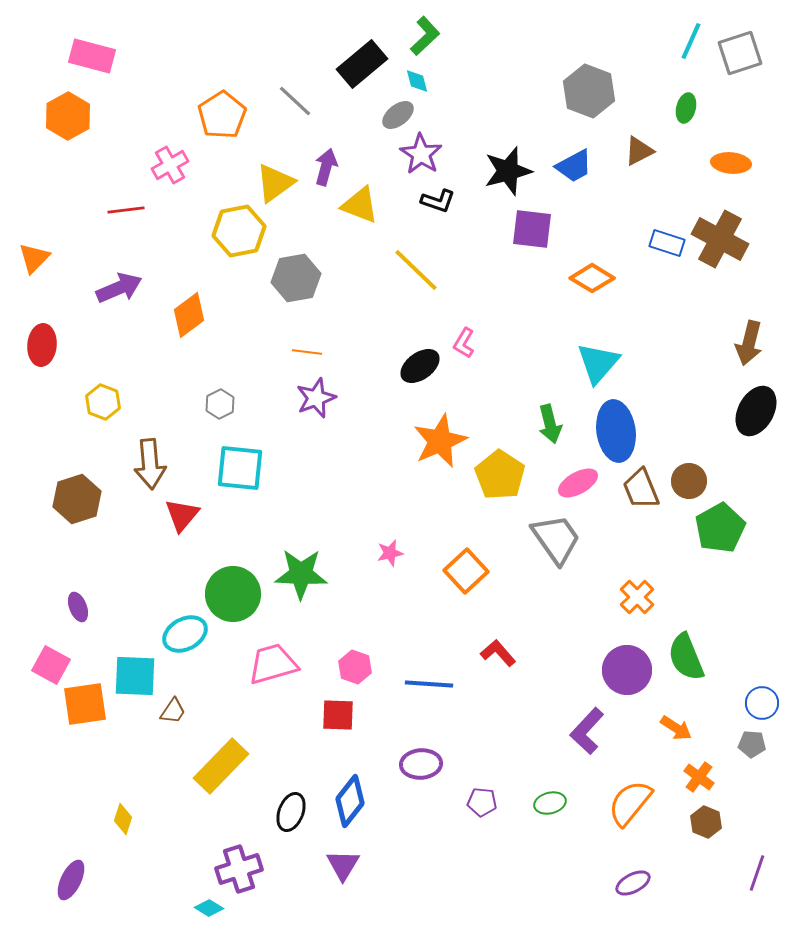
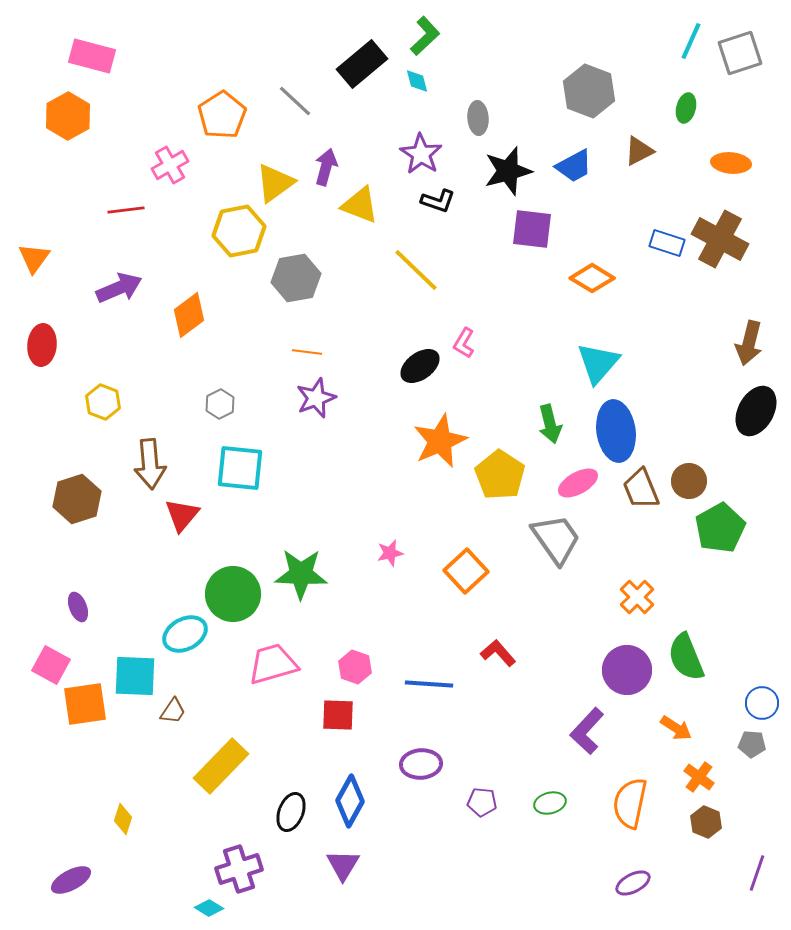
gray ellipse at (398, 115): moved 80 px right, 3 px down; rotated 56 degrees counterclockwise
orange triangle at (34, 258): rotated 8 degrees counterclockwise
blue diamond at (350, 801): rotated 9 degrees counterclockwise
orange semicircle at (630, 803): rotated 27 degrees counterclockwise
purple ellipse at (71, 880): rotated 36 degrees clockwise
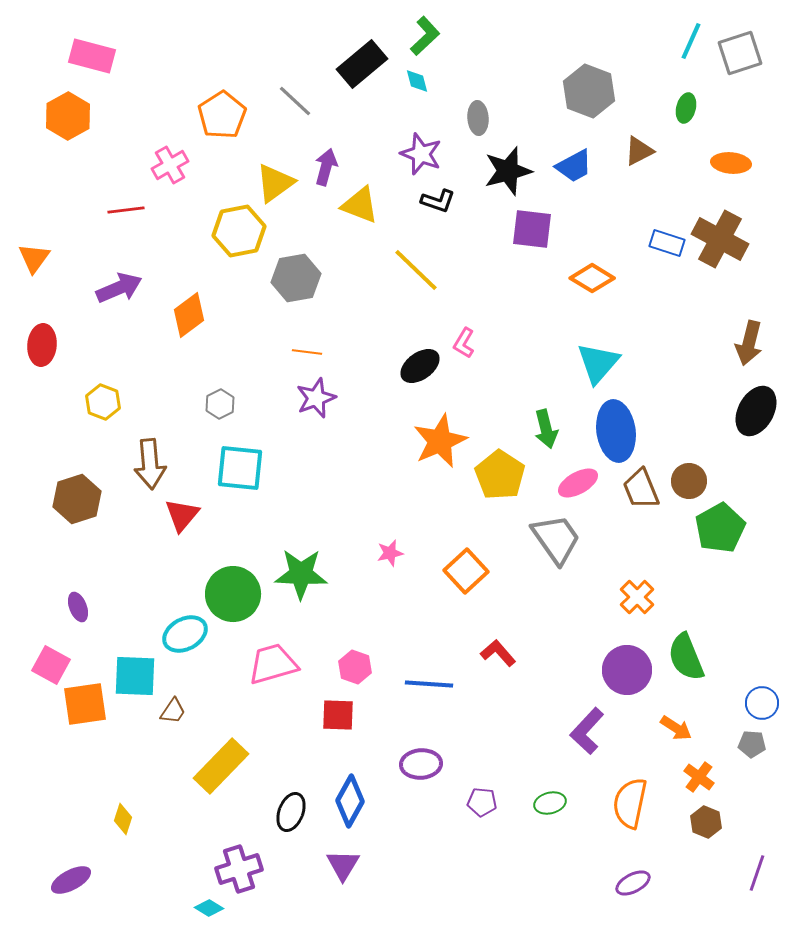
purple star at (421, 154): rotated 12 degrees counterclockwise
green arrow at (550, 424): moved 4 px left, 5 px down
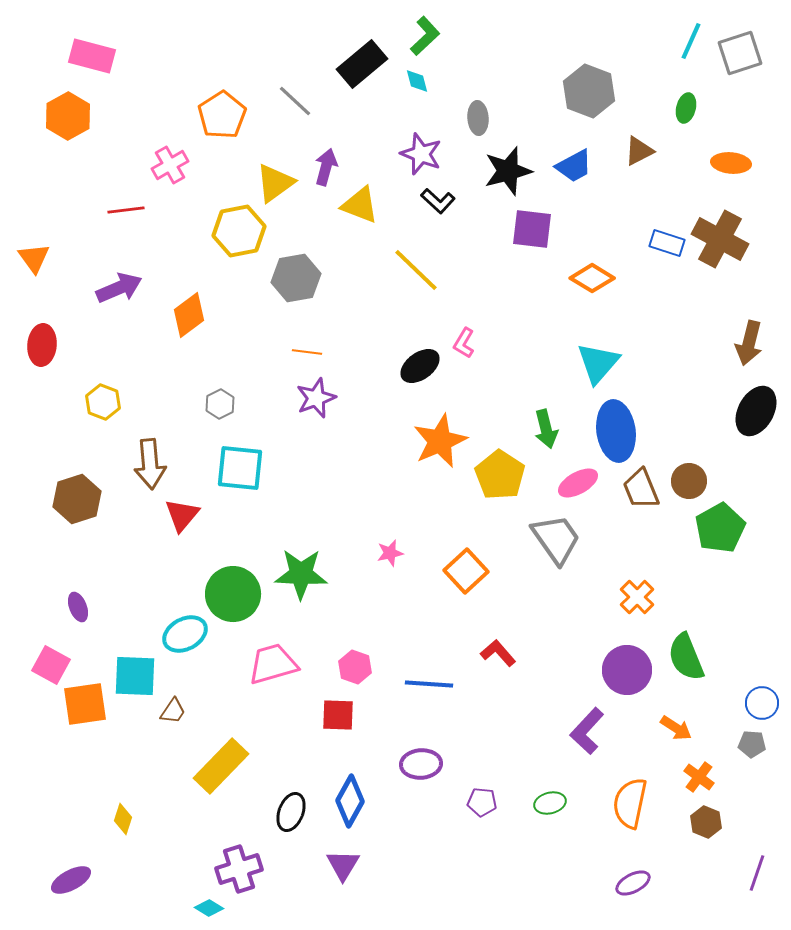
black L-shape at (438, 201): rotated 24 degrees clockwise
orange triangle at (34, 258): rotated 12 degrees counterclockwise
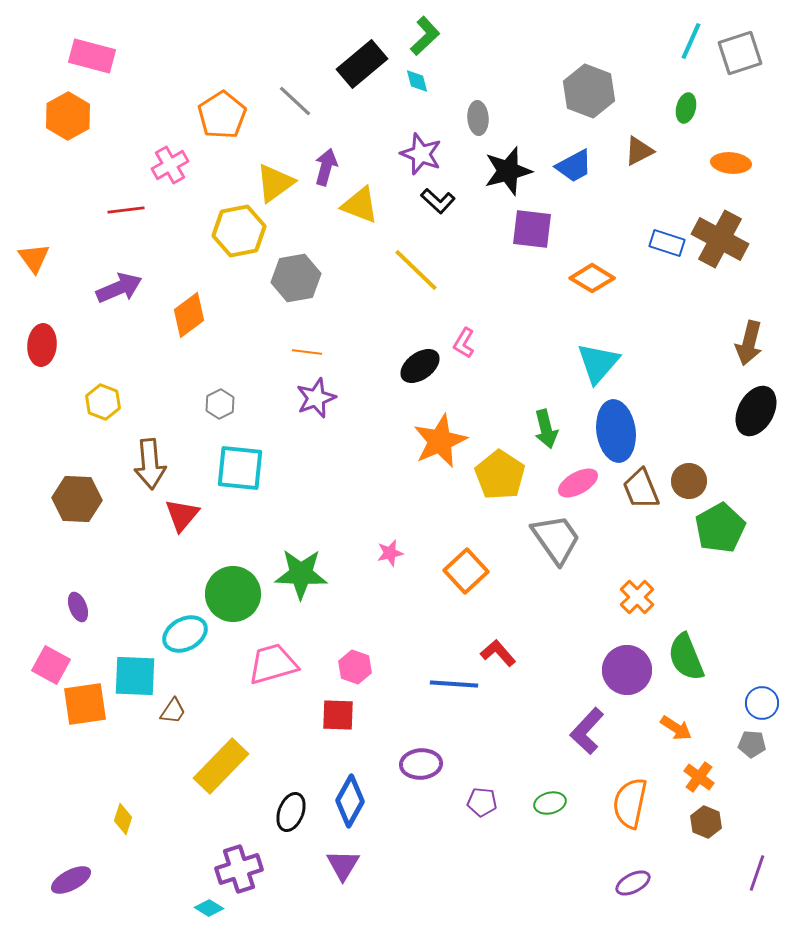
brown hexagon at (77, 499): rotated 21 degrees clockwise
blue line at (429, 684): moved 25 px right
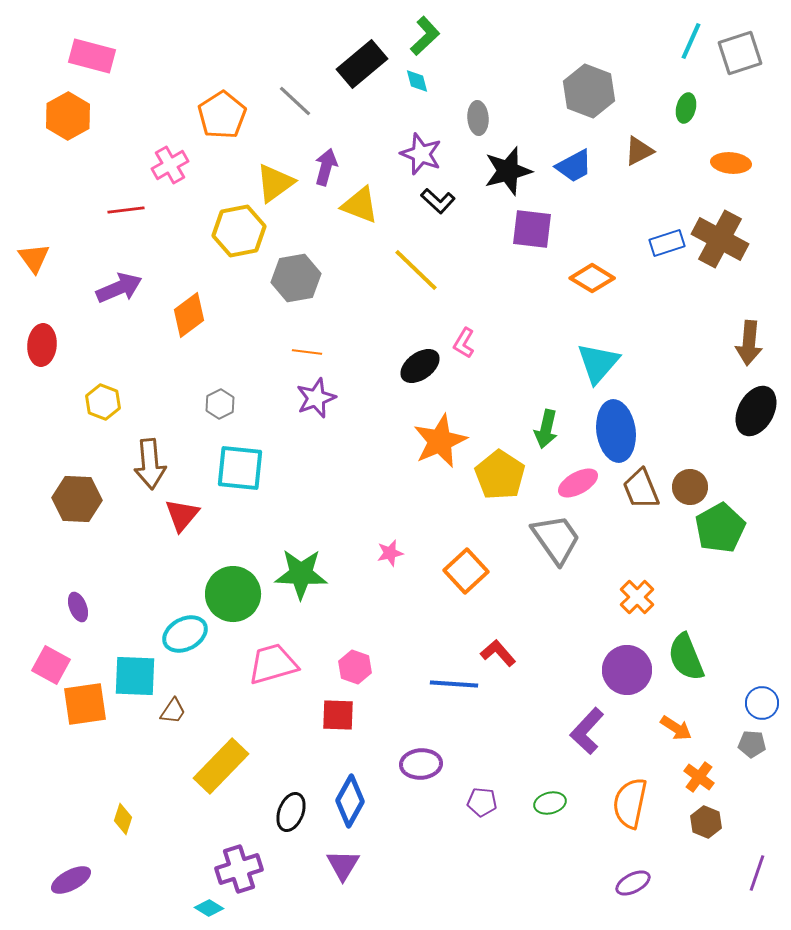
blue rectangle at (667, 243): rotated 36 degrees counterclockwise
brown arrow at (749, 343): rotated 9 degrees counterclockwise
green arrow at (546, 429): rotated 27 degrees clockwise
brown circle at (689, 481): moved 1 px right, 6 px down
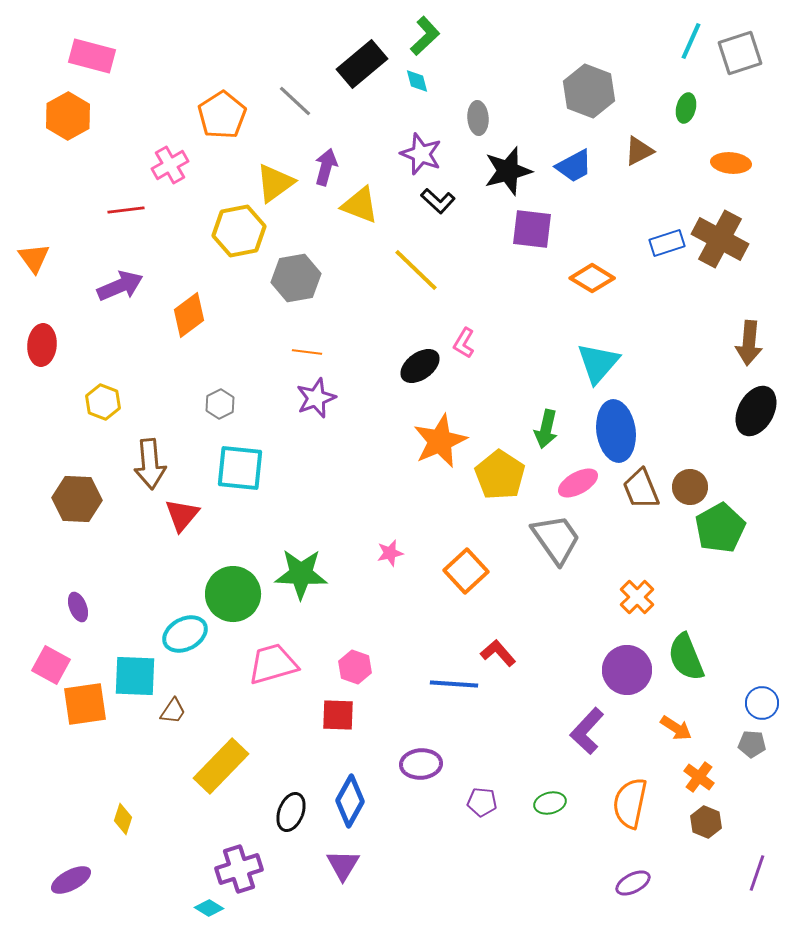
purple arrow at (119, 288): moved 1 px right, 2 px up
